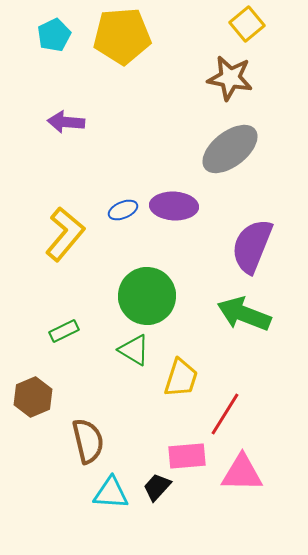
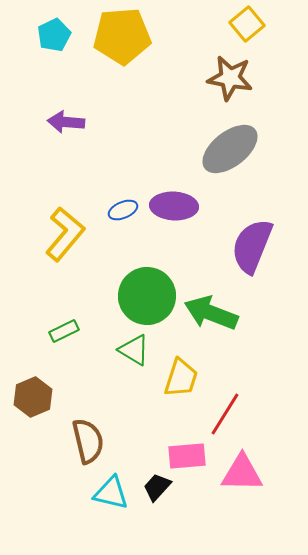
green arrow: moved 33 px left, 1 px up
cyan triangle: rotated 9 degrees clockwise
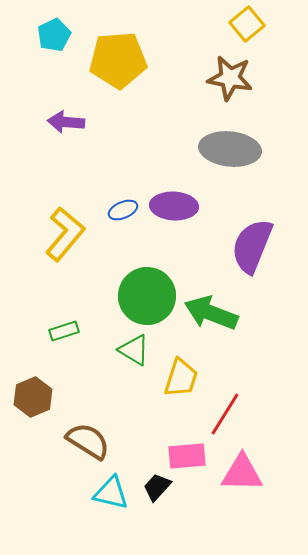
yellow pentagon: moved 4 px left, 24 px down
gray ellipse: rotated 44 degrees clockwise
green rectangle: rotated 8 degrees clockwise
brown semicircle: rotated 45 degrees counterclockwise
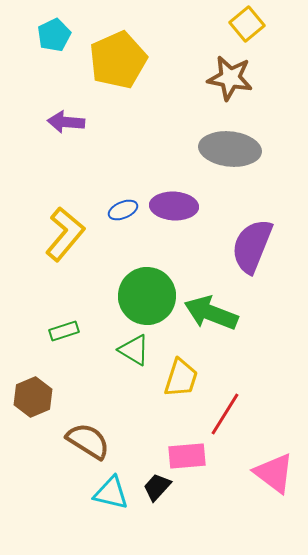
yellow pentagon: rotated 20 degrees counterclockwise
pink triangle: moved 32 px right; rotated 36 degrees clockwise
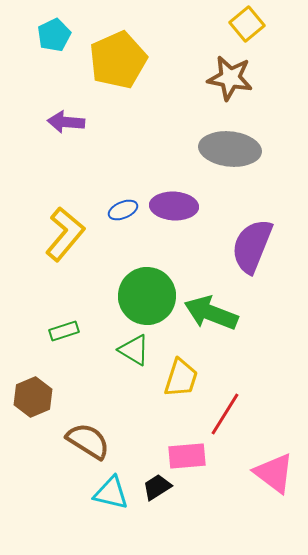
black trapezoid: rotated 16 degrees clockwise
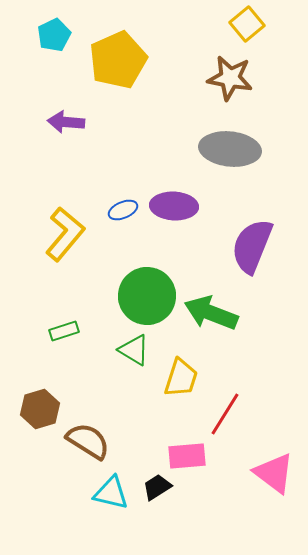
brown hexagon: moved 7 px right, 12 px down; rotated 6 degrees clockwise
